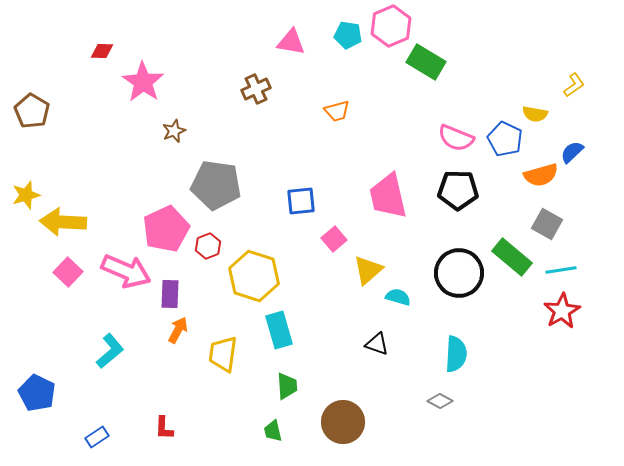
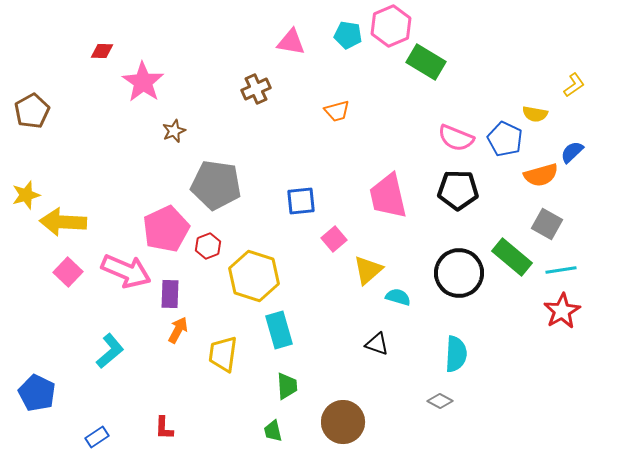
brown pentagon at (32, 111): rotated 12 degrees clockwise
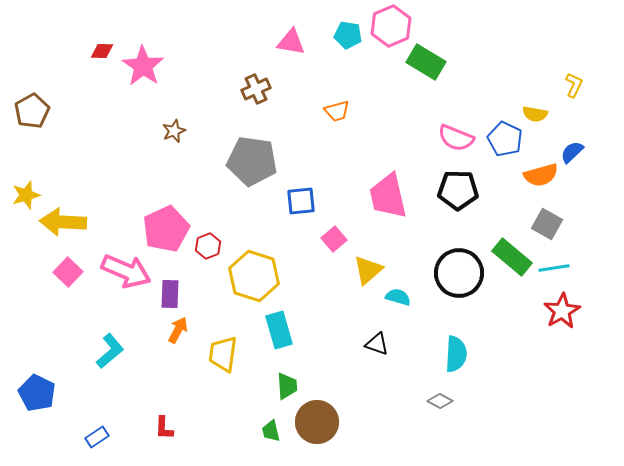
pink star at (143, 82): moved 16 px up
yellow L-shape at (574, 85): rotated 30 degrees counterclockwise
gray pentagon at (216, 185): moved 36 px right, 24 px up
cyan line at (561, 270): moved 7 px left, 2 px up
brown circle at (343, 422): moved 26 px left
green trapezoid at (273, 431): moved 2 px left
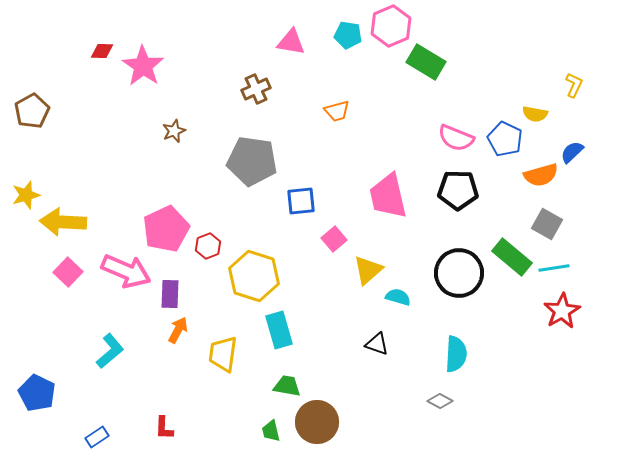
green trapezoid at (287, 386): rotated 76 degrees counterclockwise
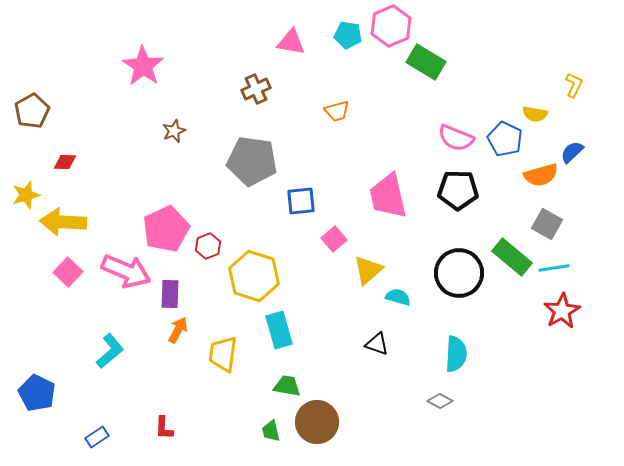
red diamond at (102, 51): moved 37 px left, 111 px down
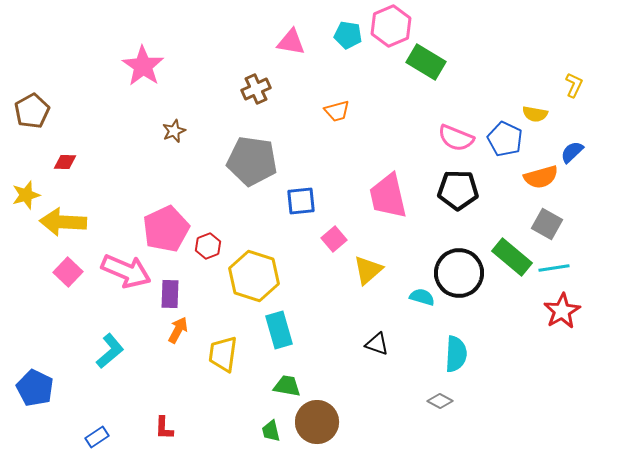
orange semicircle at (541, 175): moved 2 px down
cyan semicircle at (398, 297): moved 24 px right
blue pentagon at (37, 393): moved 2 px left, 5 px up
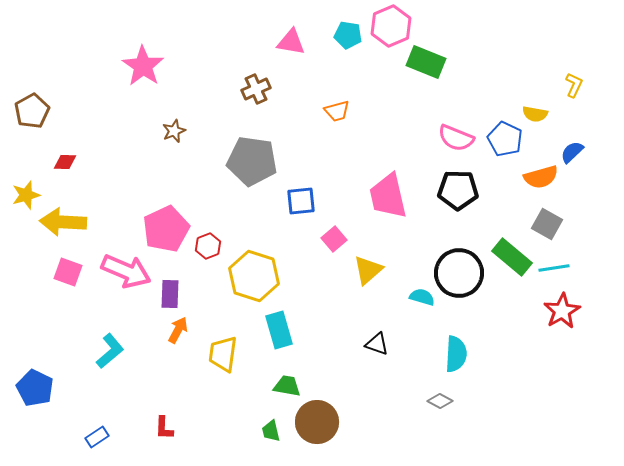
green rectangle at (426, 62): rotated 9 degrees counterclockwise
pink square at (68, 272): rotated 24 degrees counterclockwise
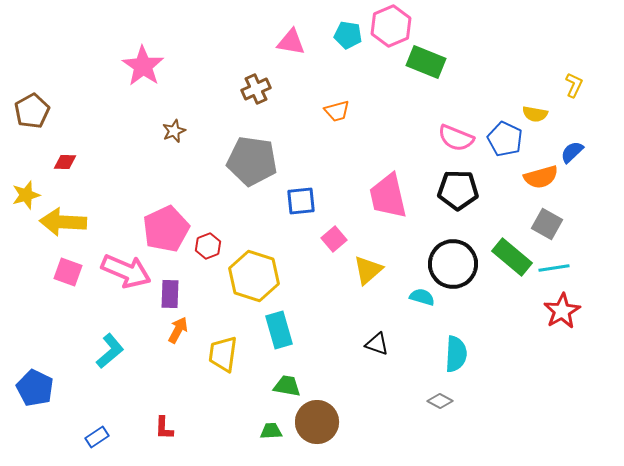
black circle at (459, 273): moved 6 px left, 9 px up
green trapezoid at (271, 431): rotated 100 degrees clockwise
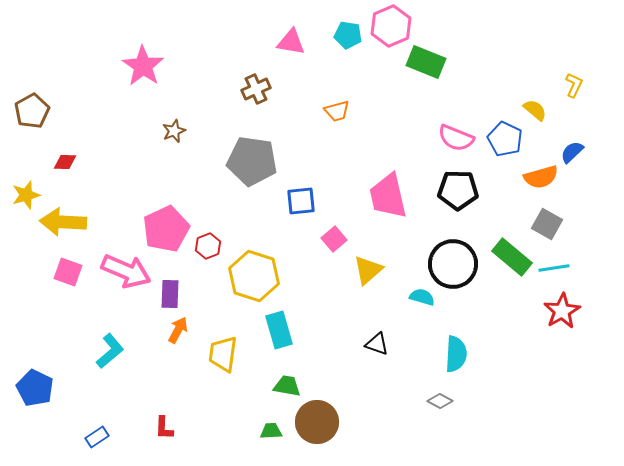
yellow semicircle at (535, 114): moved 4 px up; rotated 150 degrees counterclockwise
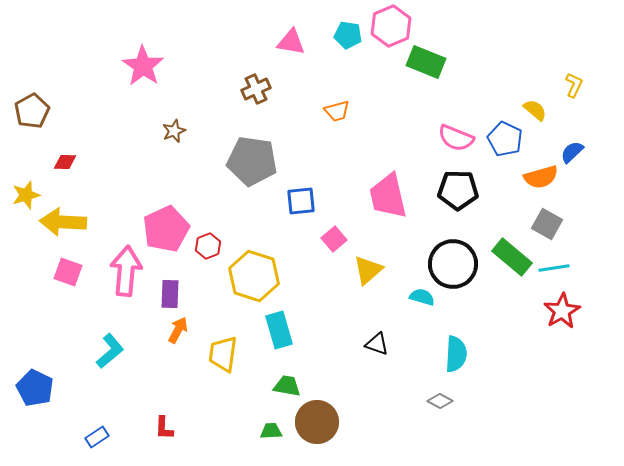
pink arrow at (126, 271): rotated 108 degrees counterclockwise
